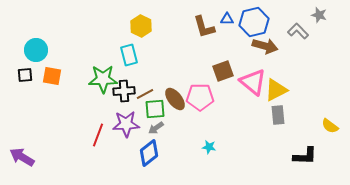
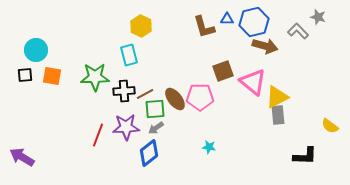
gray star: moved 1 px left, 2 px down
green star: moved 8 px left, 2 px up
yellow triangle: moved 1 px right, 7 px down
purple star: moved 3 px down
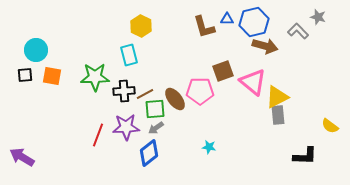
pink pentagon: moved 6 px up
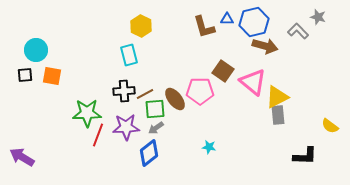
brown square: rotated 35 degrees counterclockwise
green star: moved 8 px left, 36 px down
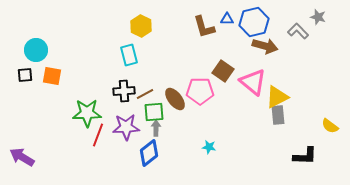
green square: moved 1 px left, 3 px down
gray arrow: rotated 126 degrees clockwise
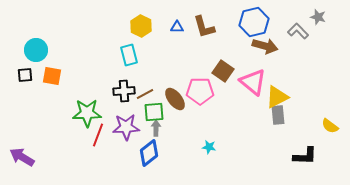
blue triangle: moved 50 px left, 8 px down
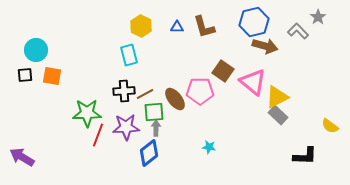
gray star: rotated 21 degrees clockwise
gray rectangle: rotated 42 degrees counterclockwise
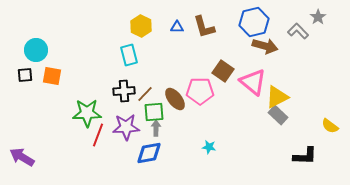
brown line: rotated 18 degrees counterclockwise
blue diamond: rotated 28 degrees clockwise
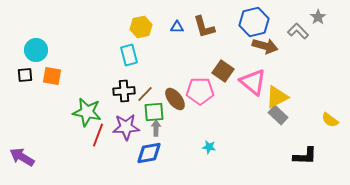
yellow hexagon: moved 1 px down; rotated 20 degrees clockwise
green star: moved 1 px up; rotated 12 degrees clockwise
yellow semicircle: moved 6 px up
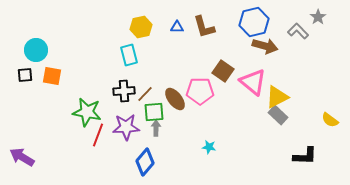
blue diamond: moved 4 px left, 9 px down; rotated 40 degrees counterclockwise
